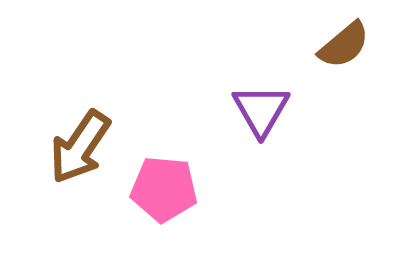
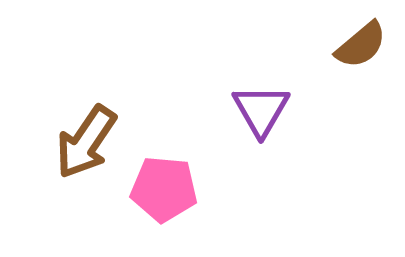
brown semicircle: moved 17 px right
brown arrow: moved 6 px right, 5 px up
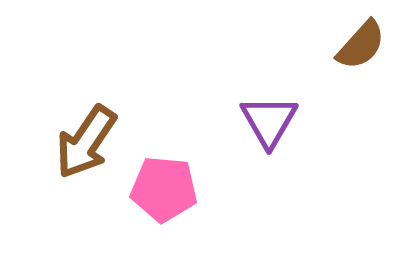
brown semicircle: rotated 8 degrees counterclockwise
purple triangle: moved 8 px right, 11 px down
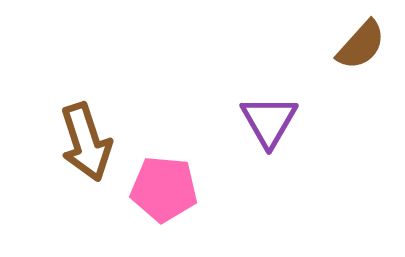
brown arrow: rotated 52 degrees counterclockwise
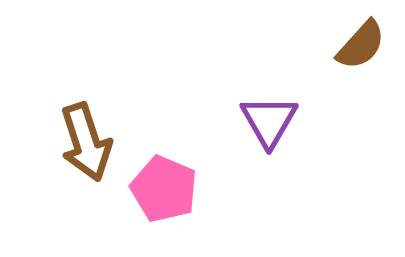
pink pentagon: rotated 18 degrees clockwise
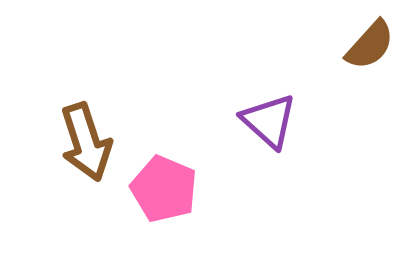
brown semicircle: moved 9 px right
purple triangle: rotated 18 degrees counterclockwise
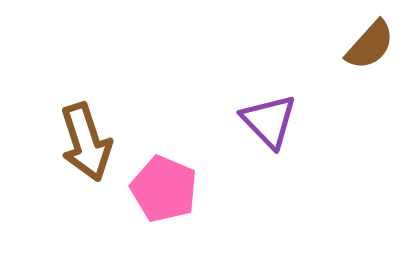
purple triangle: rotated 4 degrees clockwise
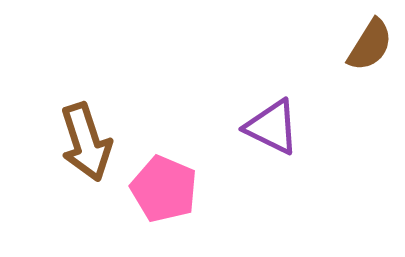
brown semicircle: rotated 10 degrees counterclockwise
purple triangle: moved 3 px right, 6 px down; rotated 20 degrees counterclockwise
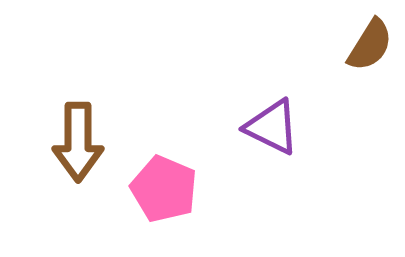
brown arrow: moved 8 px left; rotated 18 degrees clockwise
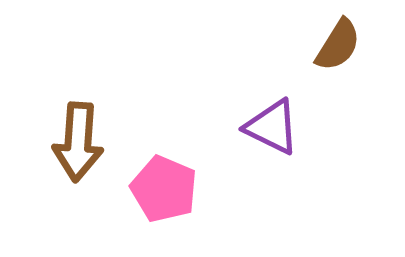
brown semicircle: moved 32 px left
brown arrow: rotated 4 degrees clockwise
